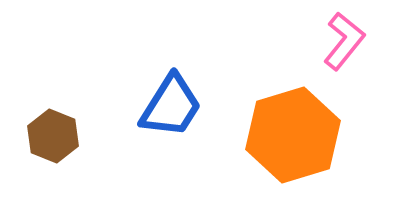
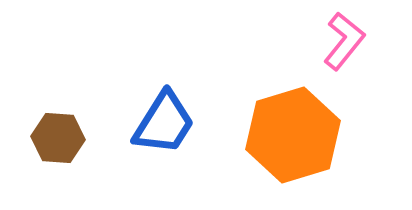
blue trapezoid: moved 7 px left, 17 px down
brown hexagon: moved 5 px right, 2 px down; rotated 18 degrees counterclockwise
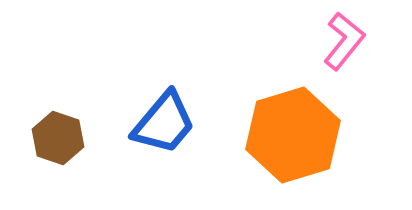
blue trapezoid: rotated 8 degrees clockwise
brown hexagon: rotated 15 degrees clockwise
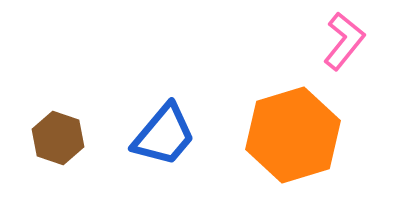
blue trapezoid: moved 12 px down
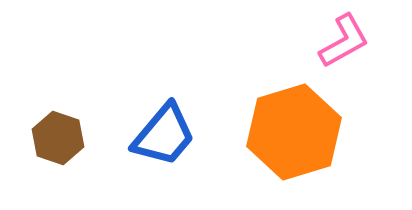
pink L-shape: rotated 22 degrees clockwise
orange hexagon: moved 1 px right, 3 px up
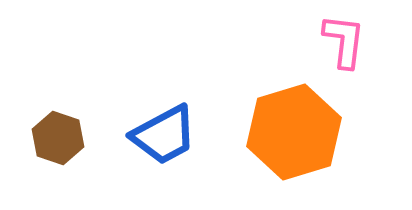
pink L-shape: rotated 54 degrees counterclockwise
blue trapezoid: rotated 22 degrees clockwise
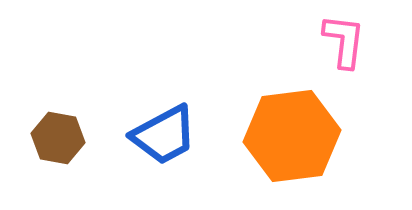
orange hexagon: moved 2 px left, 4 px down; rotated 10 degrees clockwise
brown hexagon: rotated 9 degrees counterclockwise
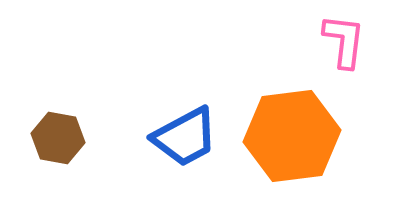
blue trapezoid: moved 21 px right, 2 px down
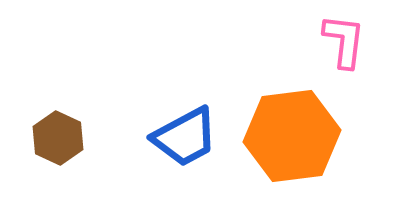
brown hexagon: rotated 15 degrees clockwise
